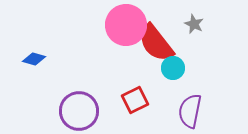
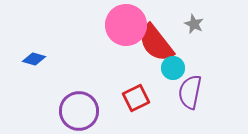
red square: moved 1 px right, 2 px up
purple semicircle: moved 19 px up
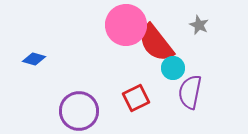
gray star: moved 5 px right, 1 px down
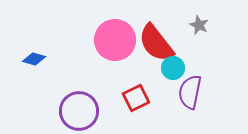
pink circle: moved 11 px left, 15 px down
